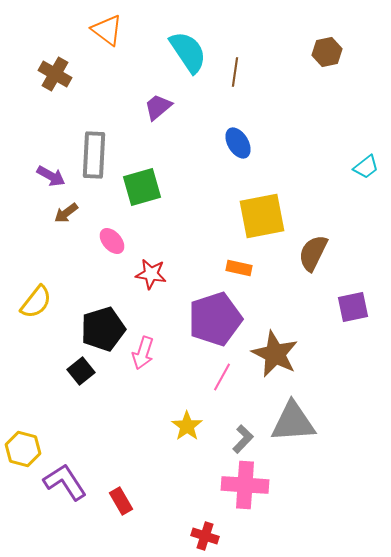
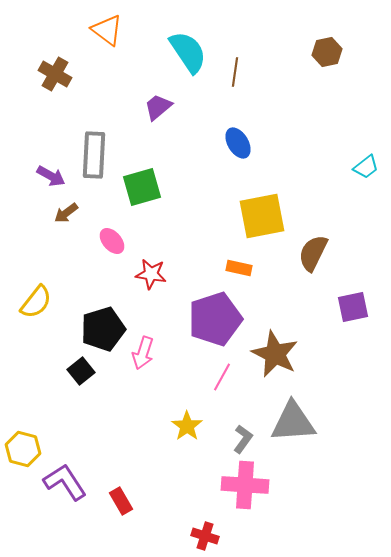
gray L-shape: rotated 8 degrees counterclockwise
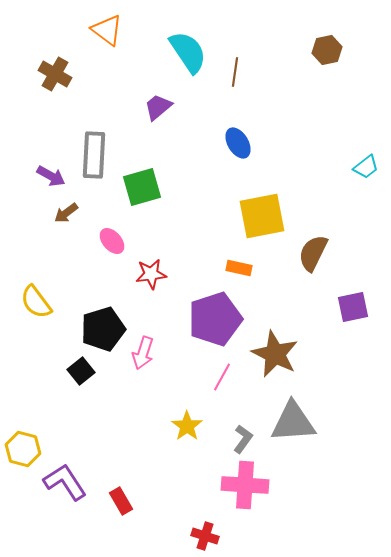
brown hexagon: moved 2 px up
red star: rotated 16 degrees counterclockwise
yellow semicircle: rotated 105 degrees clockwise
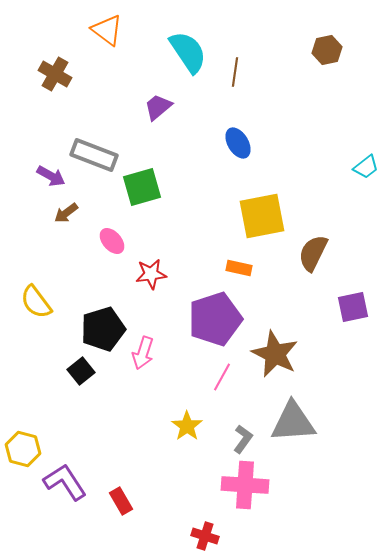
gray rectangle: rotated 72 degrees counterclockwise
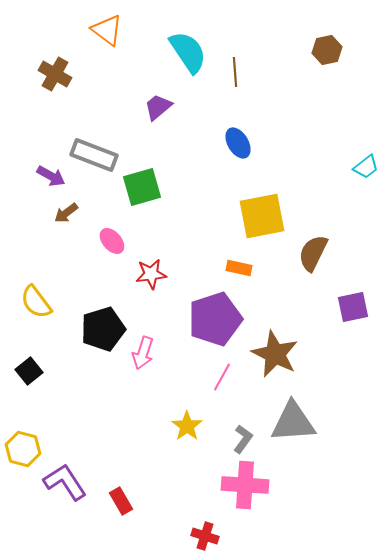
brown line: rotated 12 degrees counterclockwise
black square: moved 52 px left
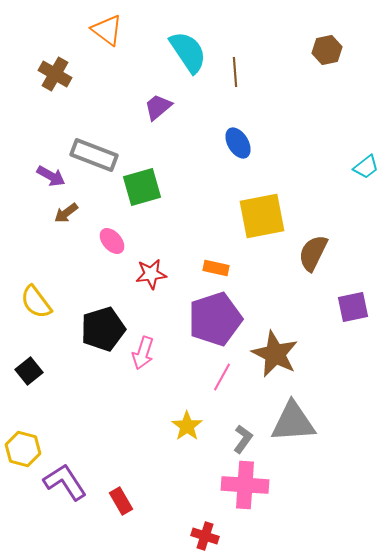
orange rectangle: moved 23 px left
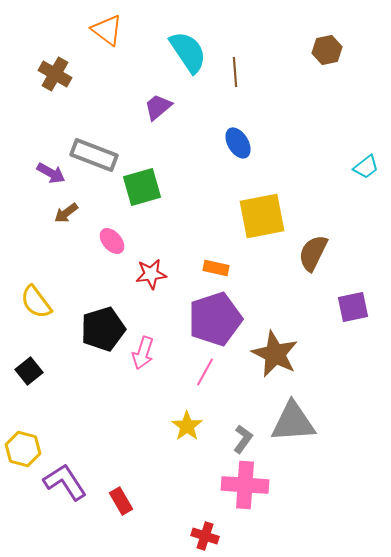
purple arrow: moved 3 px up
pink line: moved 17 px left, 5 px up
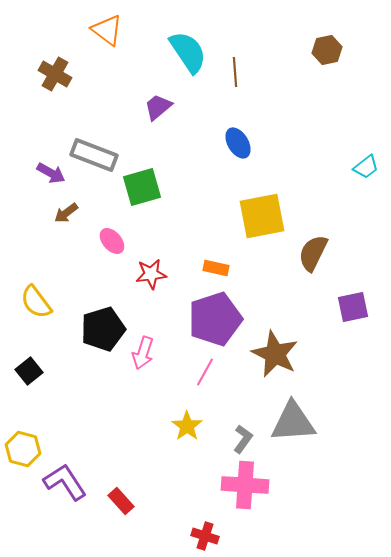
red rectangle: rotated 12 degrees counterclockwise
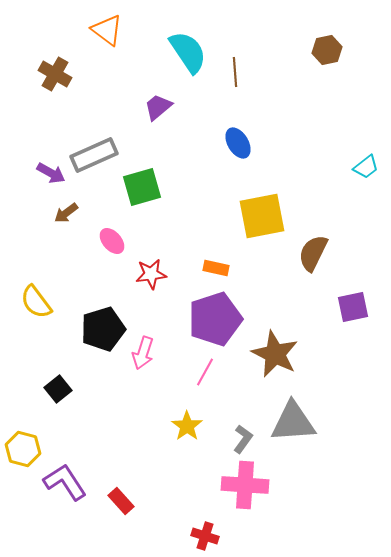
gray rectangle: rotated 45 degrees counterclockwise
black square: moved 29 px right, 18 px down
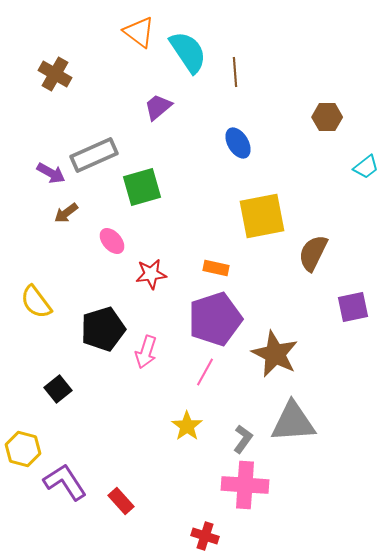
orange triangle: moved 32 px right, 2 px down
brown hexagon: moved 67 px down; rotated 12 degrees clockwise
pink arrow: moved 3 px right, 1 px up
